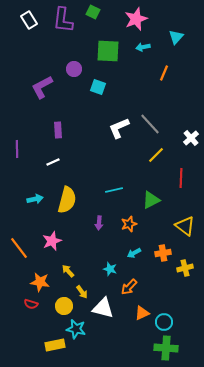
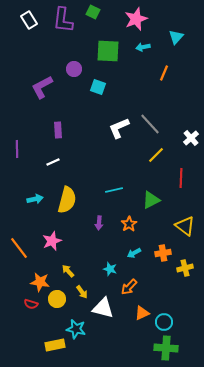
orange star at (129, 224): rotated 14 degrees counterclockwise
yellow circle at (64, 306): moved 7 px left, 7 px up
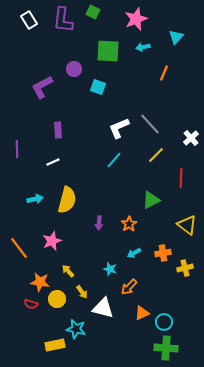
cyan line at (114, 190): moved 30 px up; rotated 36 degrees counterclockwise
yellow triangle at (185, 226): moved 2 px right, 1 px up
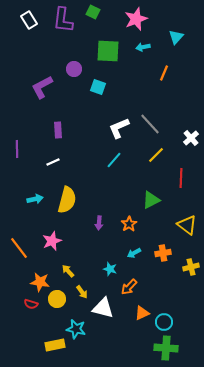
yellow cross at (185, 268): moved 6 px right, 1 px up
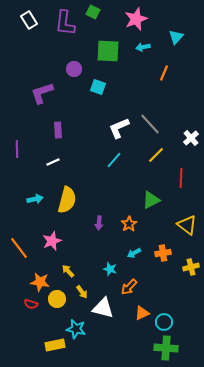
purple L-shape at (63, 20): moved 2 px right, 3 px down
purple L-shape at (42, 87): moved 6 px down; rotated 10 degrees clockwise
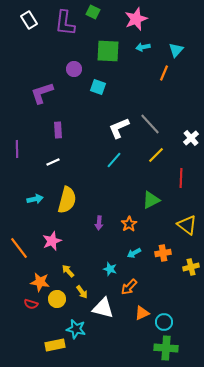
cyan triangle at (176, 37): moved 13 px down
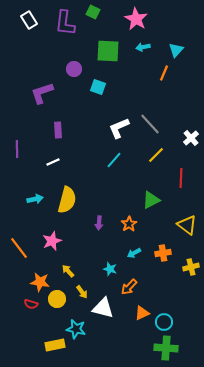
pink star at (136, 19): rotated 20 degrees counterclockwise
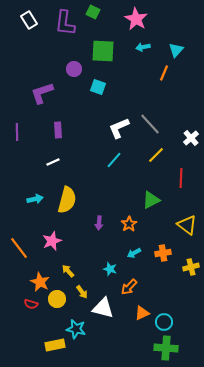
green square at (108, 51): moved 5 px left
purple line at (17, 149): moved 17 px up
orange star at (40, 282): rotated 18 degrees clockwise
